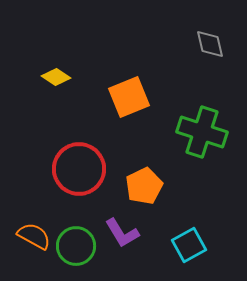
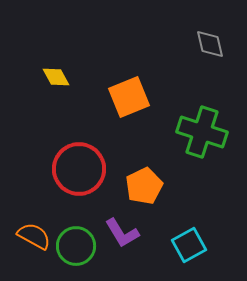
yellow diamond: rotated 28 degrees clockwise
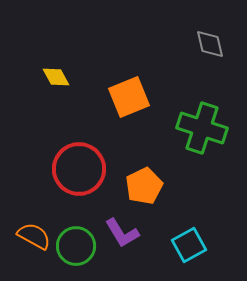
green cross: moved 4 px up
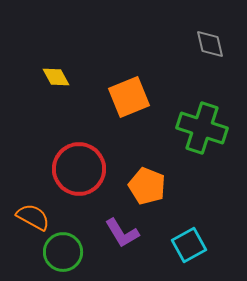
orange pentagon: moved 3 px right; rotated 24 degrees counterclockwise
orange semicircle: moved 1 px left, 19 px up
green circle: moved 13 px left, 6 px down
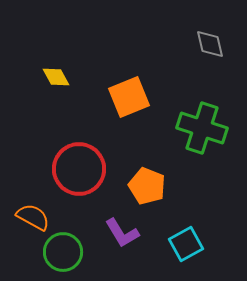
cyan square: moved 3 px left, 1 px up
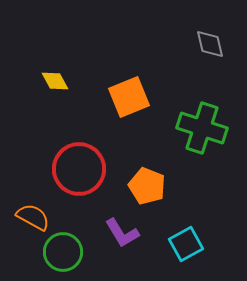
yellow diamond: moved 1 px left, 4 px down
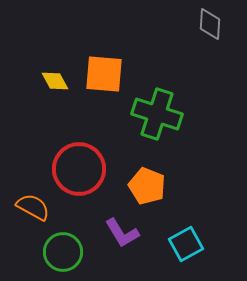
gray diamond: moved 20 px up; rotated 16 degrees clockwise
orange square: moved 25 px left, 23 px up; rotated 27 degrees clockwise
green cross: moved 45 px left, 14 px up
orange semicircle: moved 10 px up
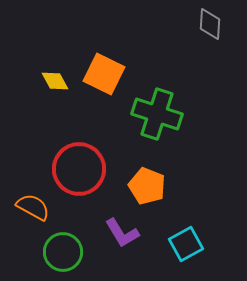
orange square: rotated 21 degrees clockwise
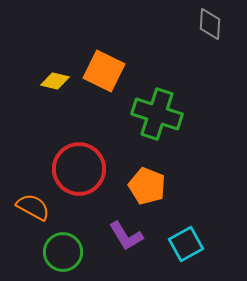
orange square: moved 3 px up
yellow diamond: rotated 48 degrees counterclockwise
purple L-shape: moved 4 px right, 3 px down
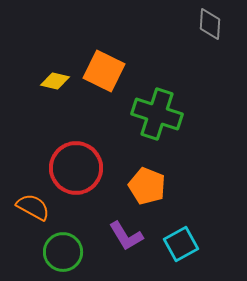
red circle: moved 3 px left, 1 px up
cyan square: moved 5 px left
